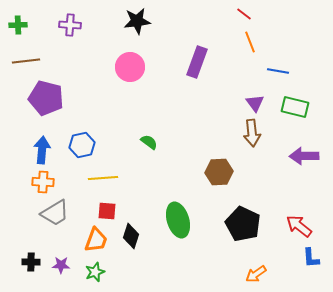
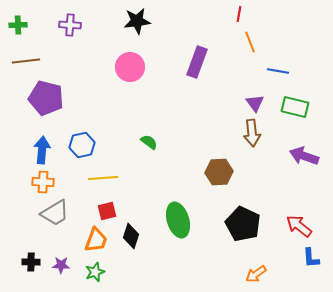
red line: moved 5 px left; rotated 63 degrees clockwise
purple arrow: rotated 20 degrees clockwise
red square: rotated 18 degrees counterclockwise
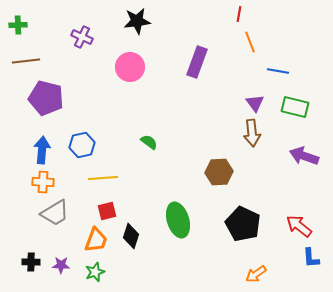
purple cross: moved 12 px right, 12 px down; rotated 20 degrees clockwise
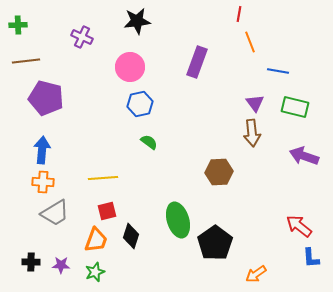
blue hexagon: moved 58 px right, 41 px up
black pentagon: moved 28 px left, 19 px down; rotated 12 degrees clockwise
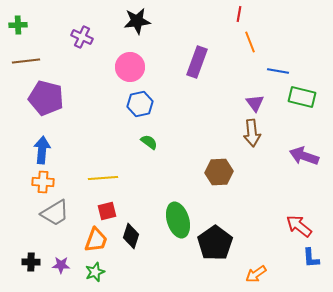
green rectangle: moved 7 px right, 10 px up
